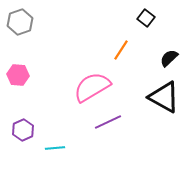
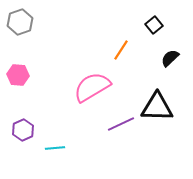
black square: moved 8 px right, 7 px down; rotated 12 degrees clockwise
black semicircle: moved 1 px right
black triangle: moved 7 px left, 10 px down; rotated 28 degrees counterclockwise
purple line: moved 13 px right, 2 px down
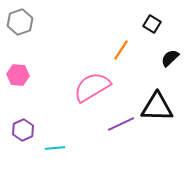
black square: moved 2 px left, 1 px up; rotated 18 degrees counterclockwise
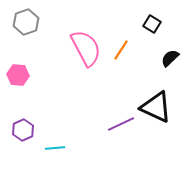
gray hexagon: moved 6 px right
pink semicircle: moved 6 px left, 39 px up; rotated 93 degrees clockwise
black triangle: moved 1 px left; rotated 24 degrees clockwise
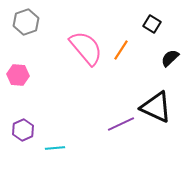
pink semicircle: rotated 12 degrees counterclockwise
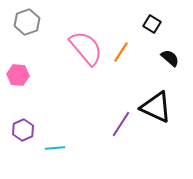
gray hexagon: moved 1 px right
orange line: moved 2 px down
black semicircle: rotated 84 degrees clockwise
purple line: rotated 32 degrees counterclockwise
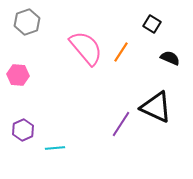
black semicircle: rotated 18 degrees counterclockwise
